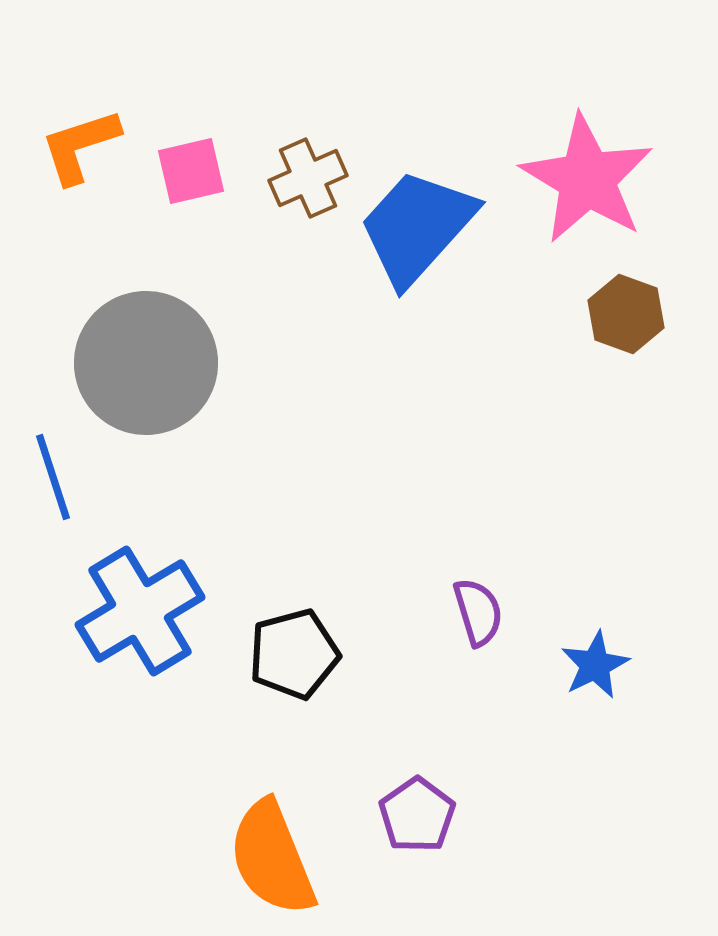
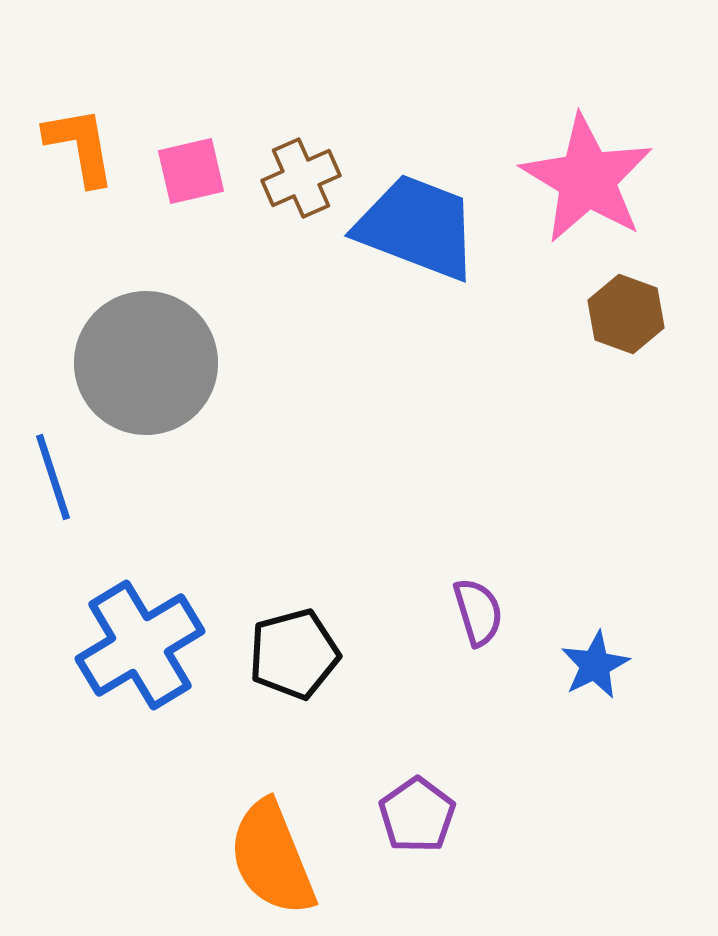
orange L-shape: rotated 98 degrees clockwise
brown cross: moved 7 px left
blue trapezoid: rotated 69 degrees clockwise
blue cross: moved 34 px down
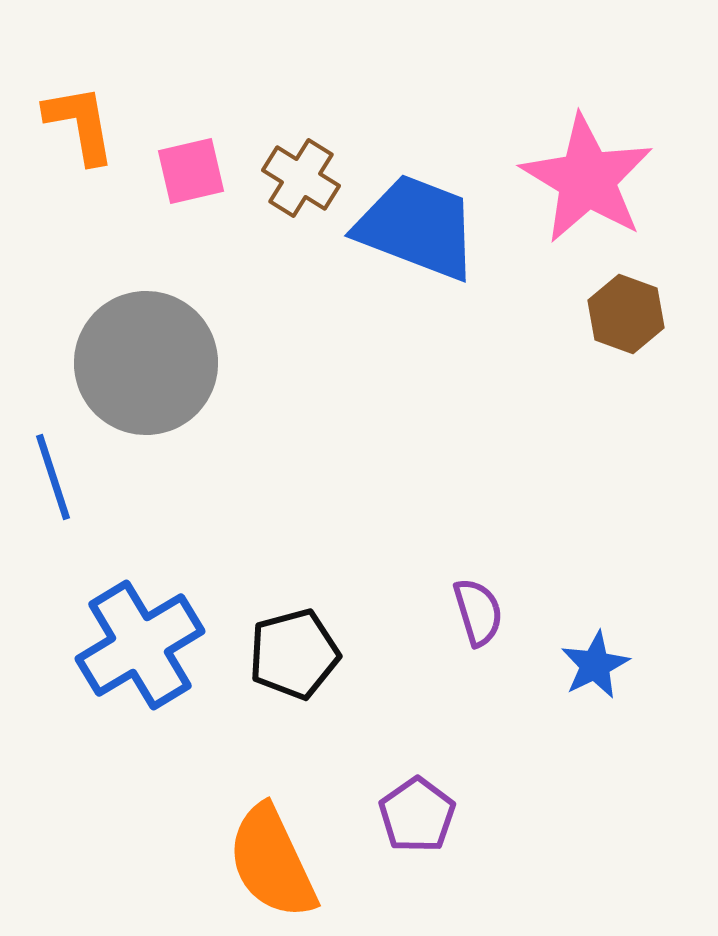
orange L-shape: moved 22 px up
brown cross: rotated 34 degrees counterclockwise
orange semicircle: moved 4 px down; rotated 3 degrees counterclockwise
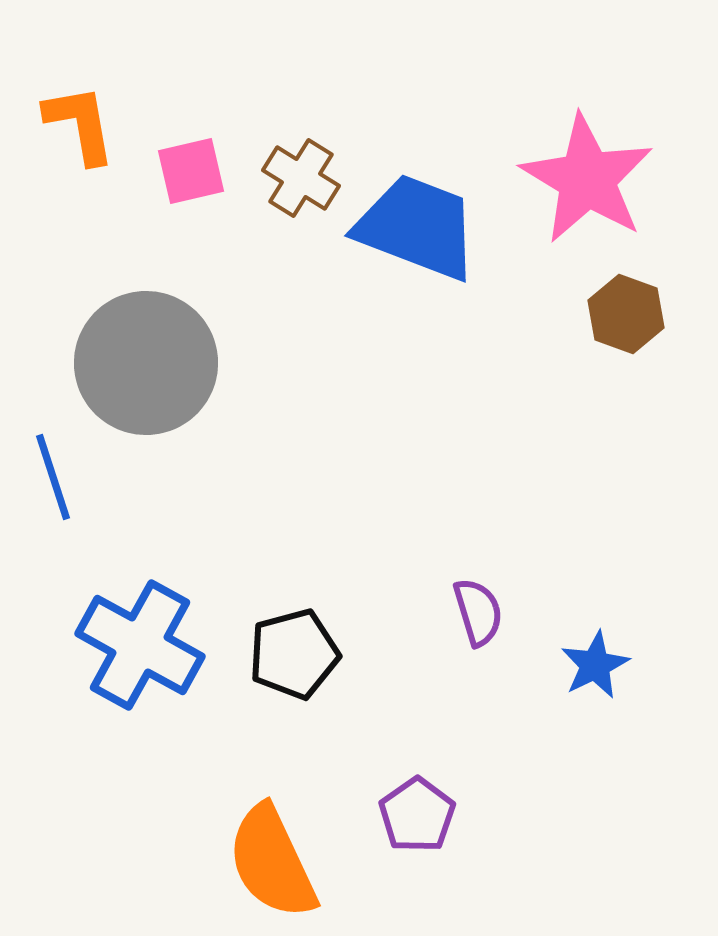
blue cross: rotated 30 degrees counterclockwise
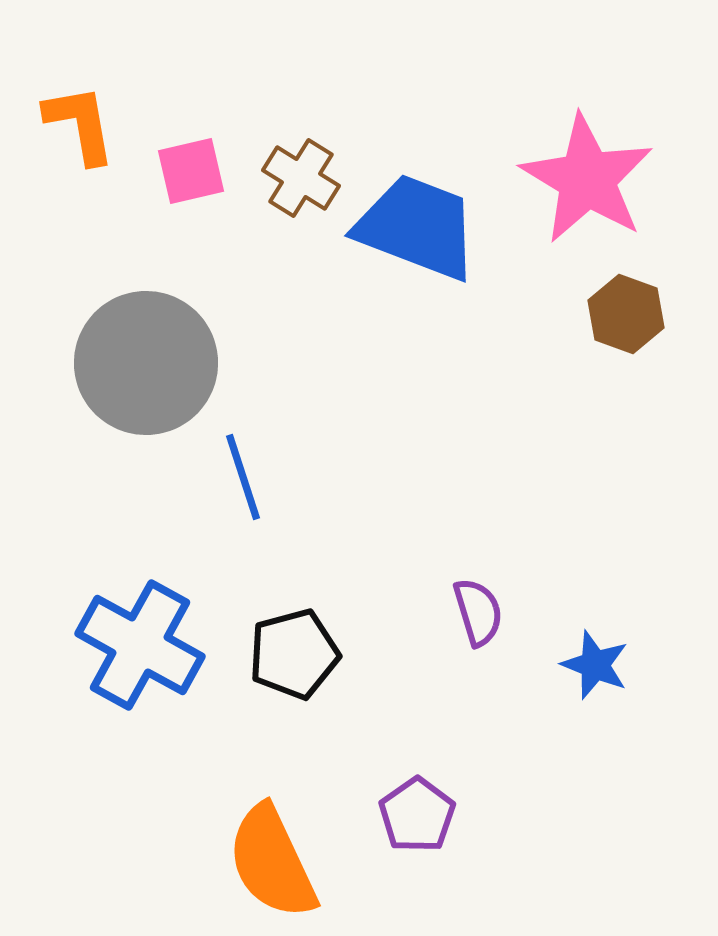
blue line: moved 190 px right
blue star: rotated 24 degrees counterclockwise
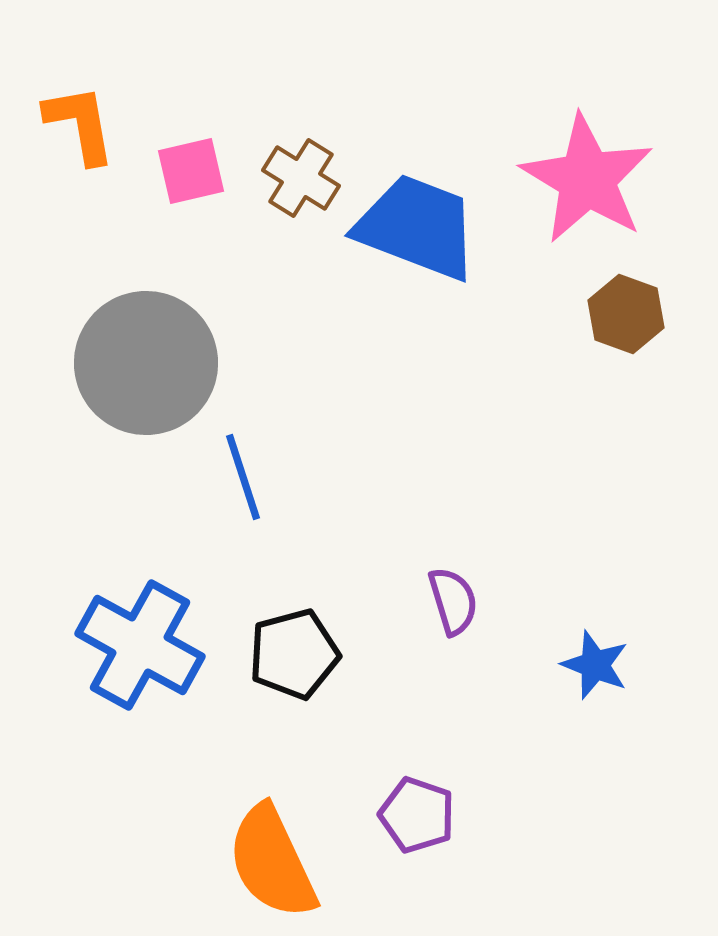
purple semicircle: moved 25 px left, 11 px up
purple pentagon: rotated 18 degrees counterclockwise
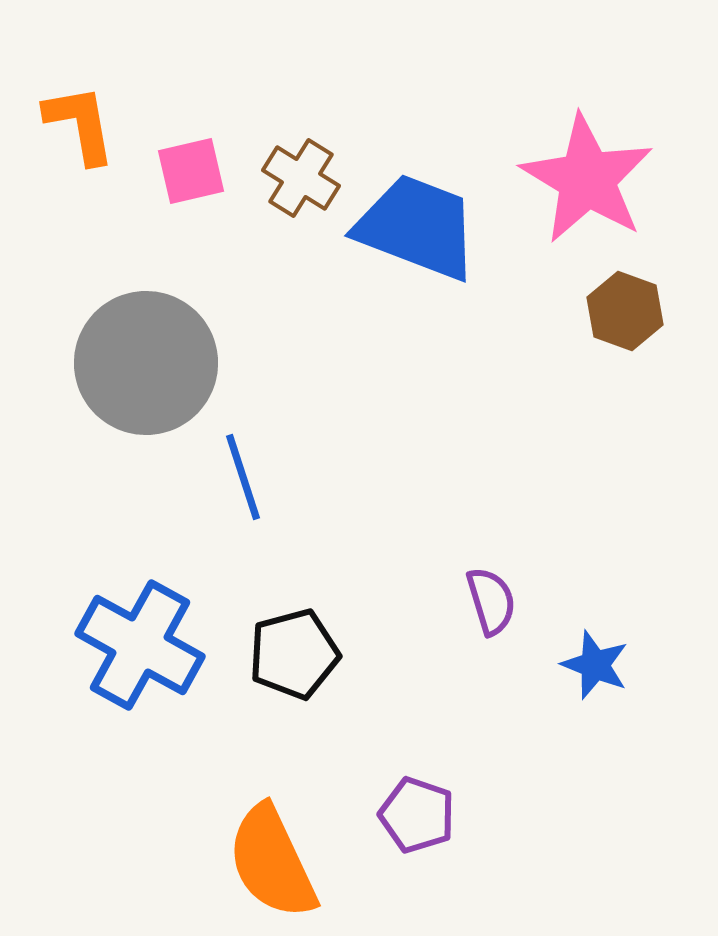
brown hexagon: moved 1 px left, 3 px up
purple semicircle: moved 38 px right
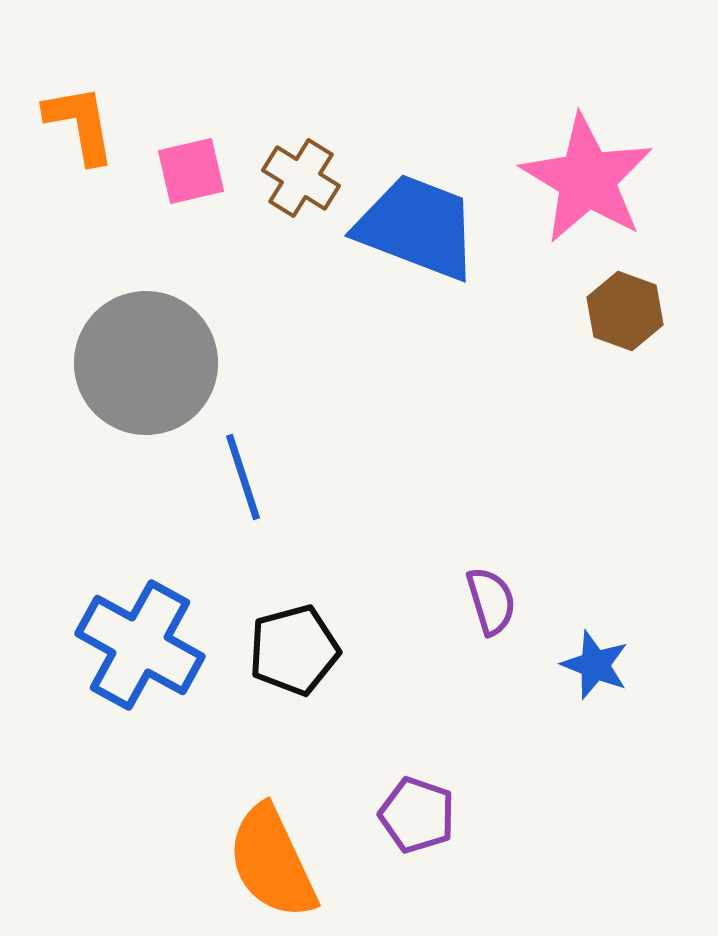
black pentagon: moved 4 px up
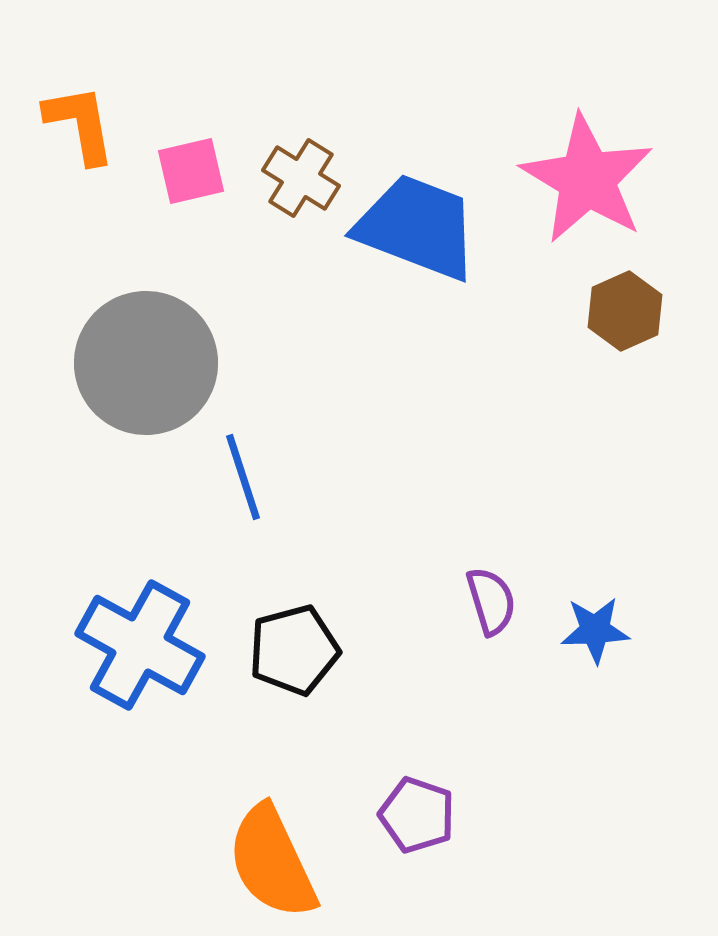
brown hexagon: rotated 16 degrees clockwise
blue star: moved 35 px up; rotated 24 degrees counterclockwise
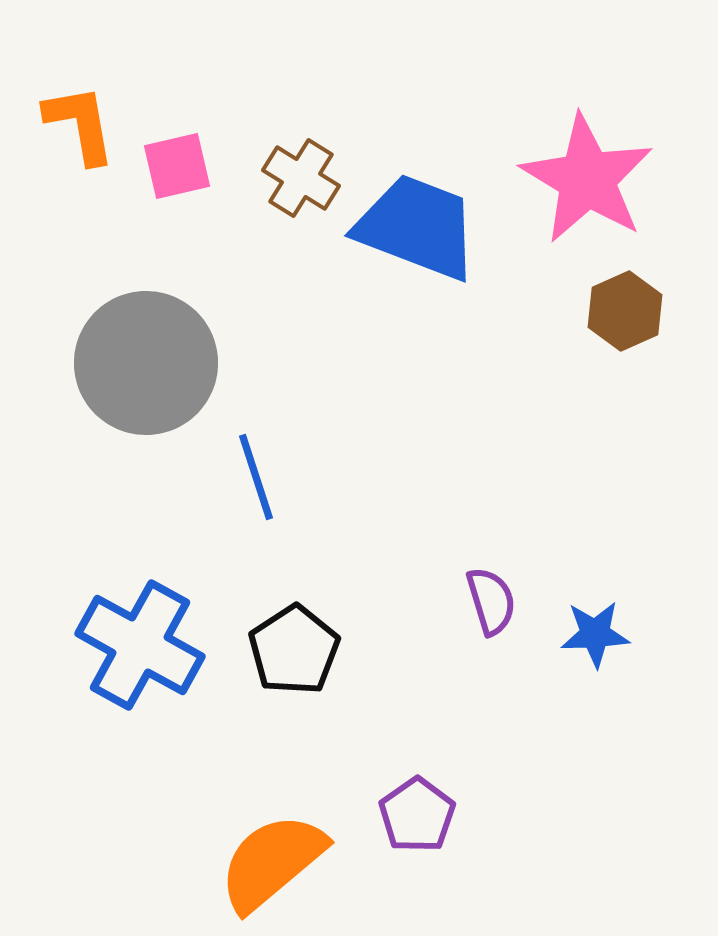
pink square: moved 14 px left, 5 px up
blue line: moved 13 px right
blue star: moved 4 px down
black pentagon: rotated 18 degrees counterclockwise
purple pentagon: rotated 18 degrees clockwise
orange semicircle: rotated 75 degrees clockwise
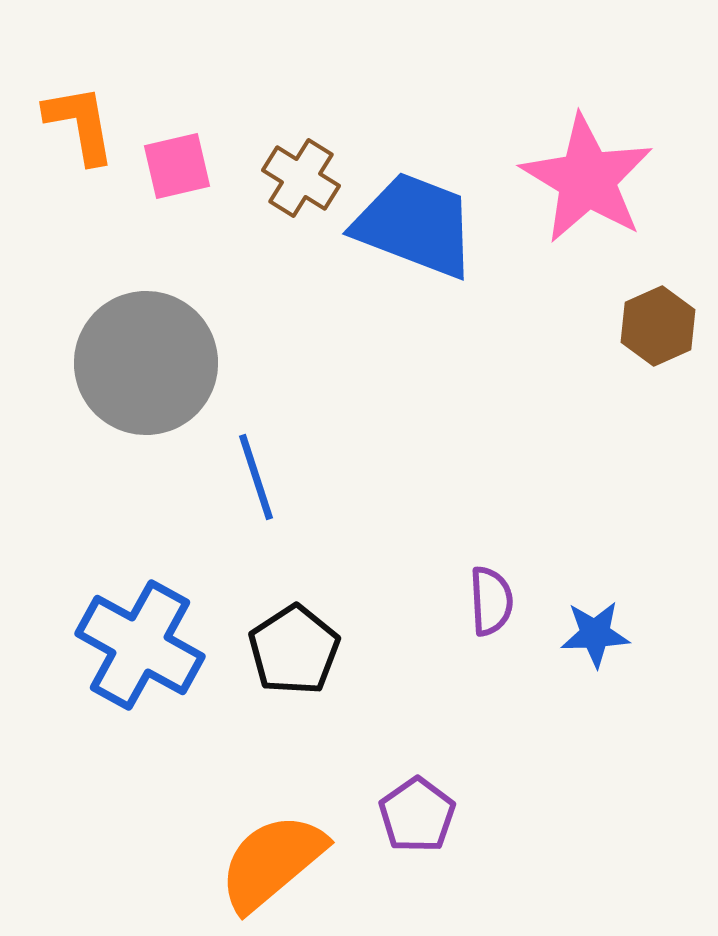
blue trapezoid: moved 2 px left, 2 px up
brown hexagon: moved 33 px right, 15 px down
purple semicircle: rotated 14 degrees clockwise
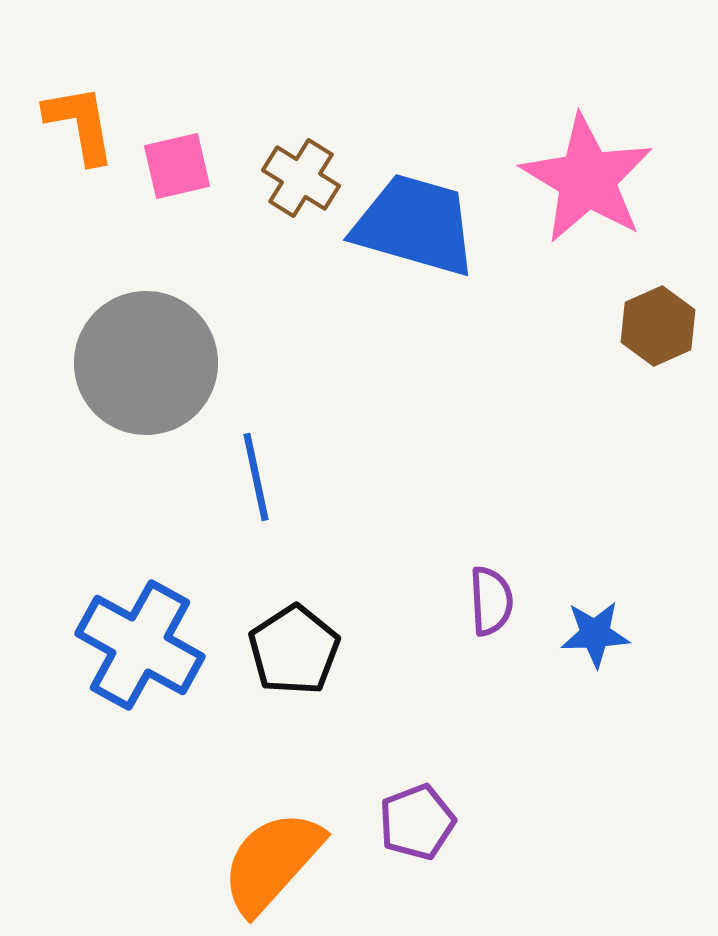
blue trapezoid: rotated 5 degrees counterclockwise
blue line: rotated 6 degrees clockwise
purple pentagon: moved 7 px down; rotated 14 degrees clockwise
orange semicircle: rotated 8 degrees counterclockwise
